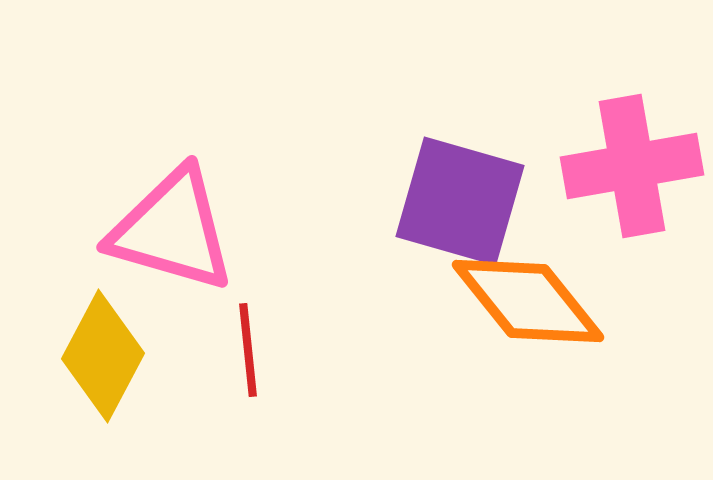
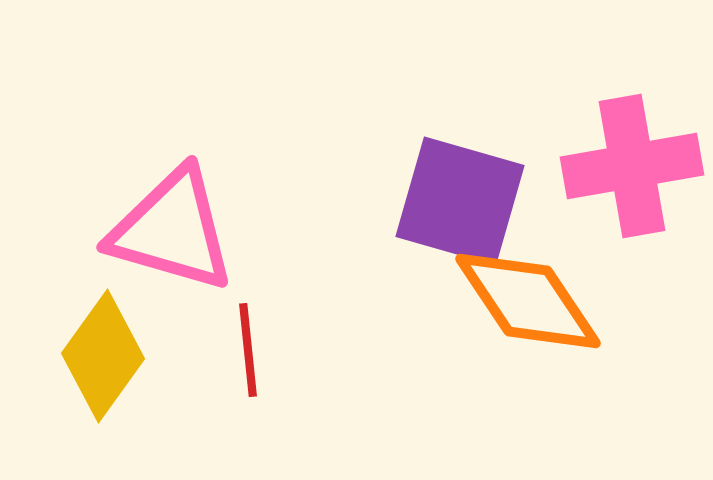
orange diamond: rotated 5 degrees clockwise
yellow diamond: rotated 8 degrees clockwise
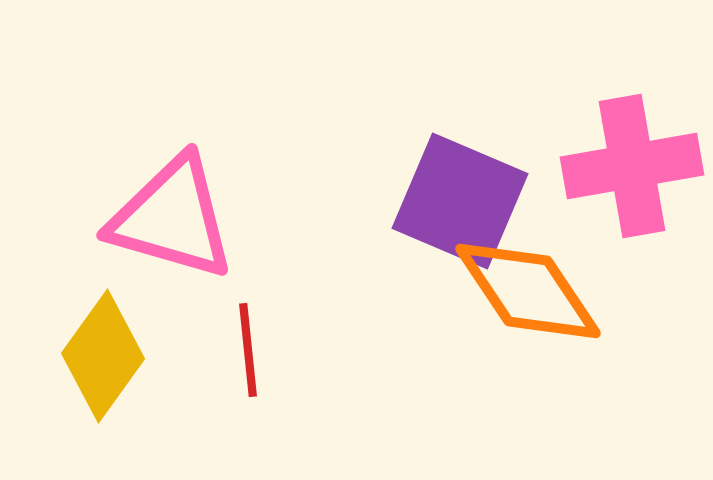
purple square: rotated 7 degrees clockwise
pink triangle: moved 12 px up
orange diamond: moved 10 px up
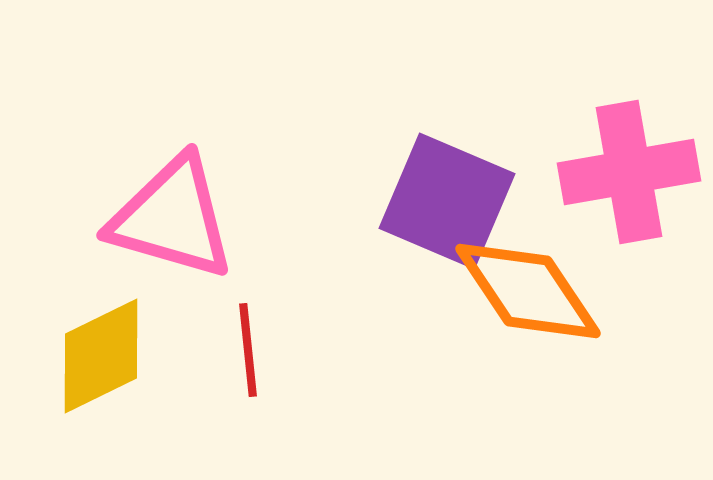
pink cross: moved 3 px left, 6 px down
purple square: moved 13 px left
yellow diamond: moved 2 px left; rotated 28 degrees clockwise
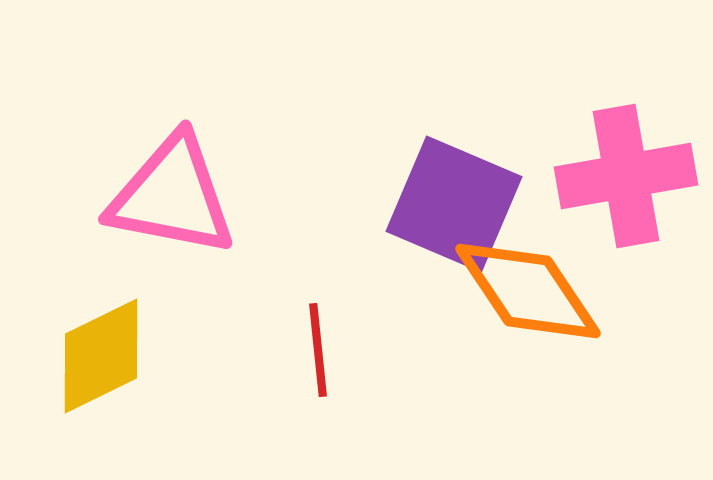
pink cross: moved 3 px left, 4 px down
purple square: moved 7 px right, 3 px down
pink triangle: moved 22 px up; rotated 5 degrees counterclockwise
red line: moved 70 px right
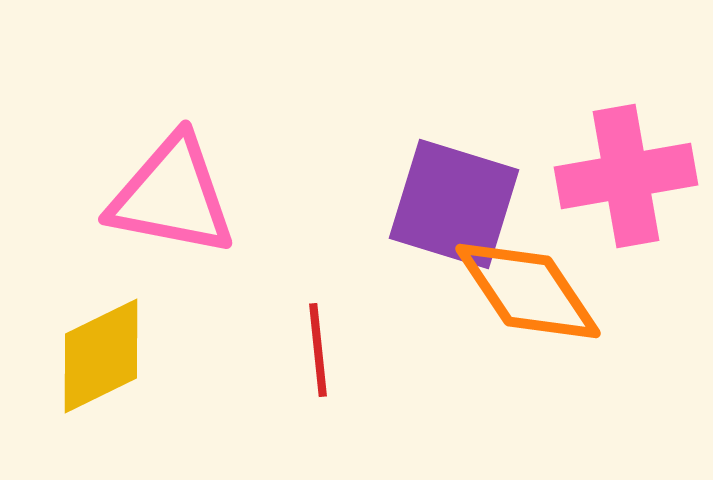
purple square: rotated 6 degrees counterclockwise
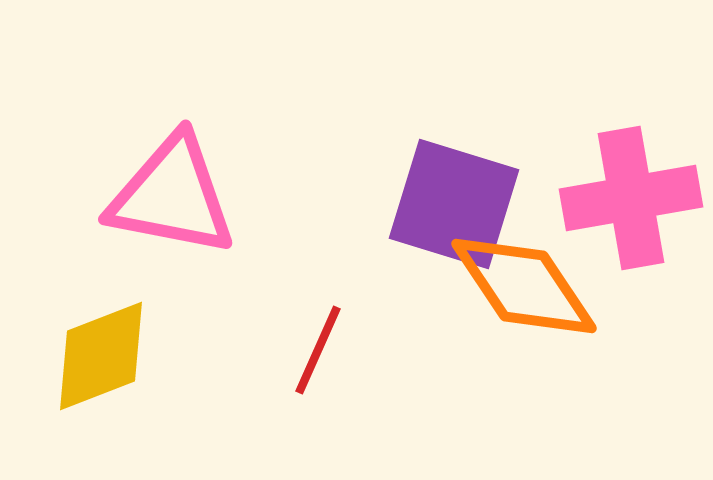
pink cross: moved 5 px right, 22 px down
orange diamond: moved 4 px left, 5 px up
red line: rotated 30 degrees clockwise
yellow diamond: rotated 5 degrees clockwise
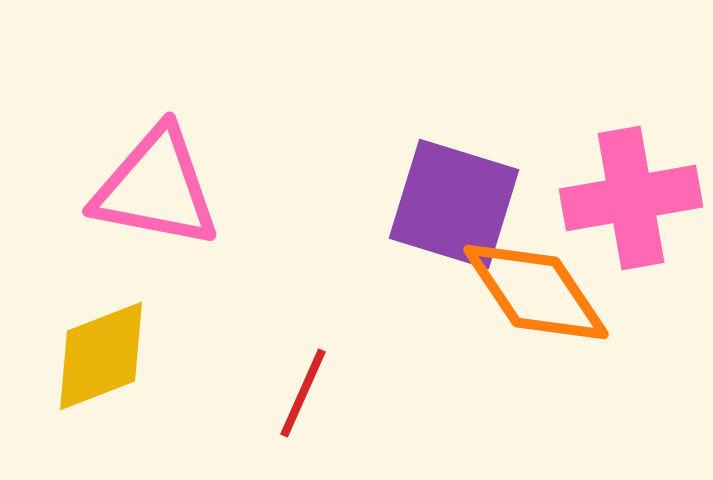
pink triangle: moved 16 px left, 8 px up
orange diamond: moved 12 px right, 6 px down
red line: moved 15 px left, 43 px down
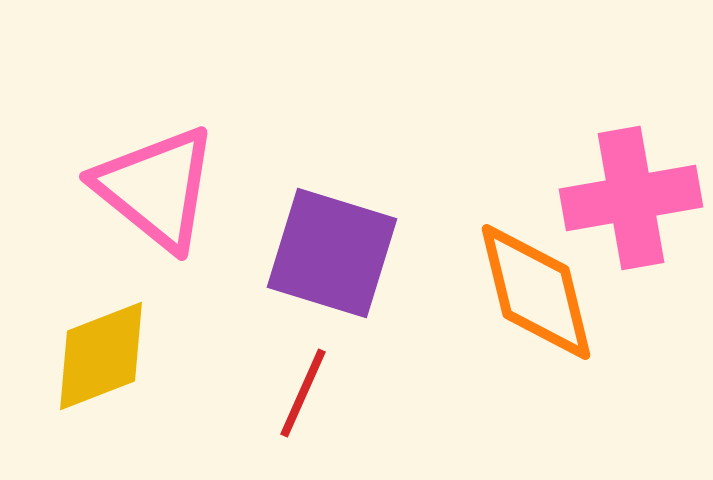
pink triangle: rotated 28 degrees clockwise
purple square: moved 122 px left, 49 px down
orange diamond: rotated 20 degrees clockwise
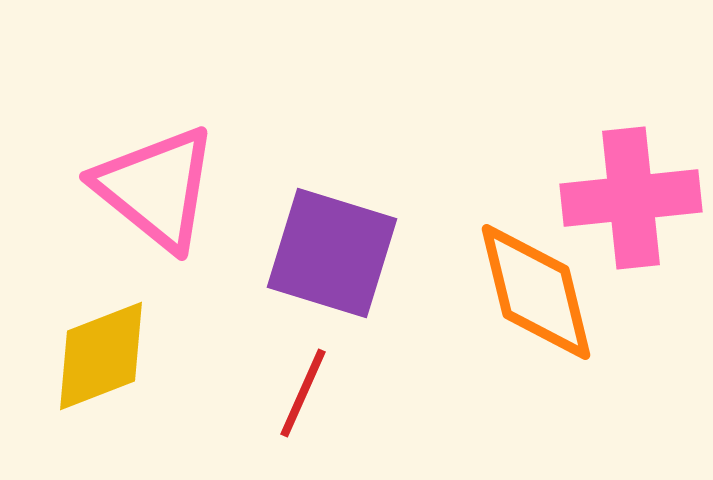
pink cross: rotated 4 degrees clockwise
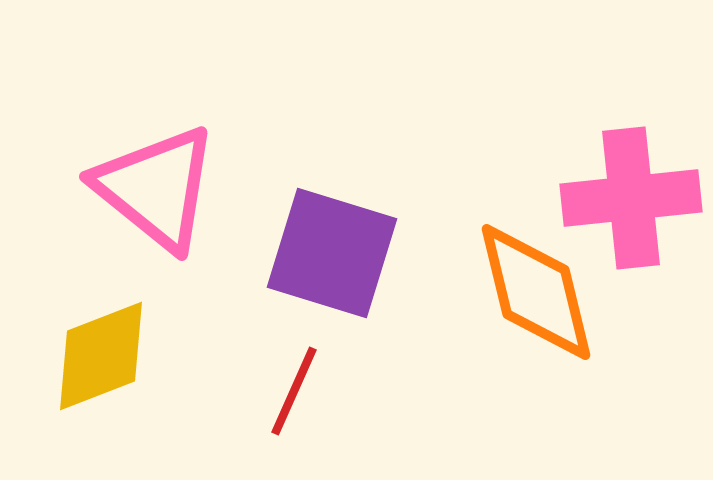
red line: moved 9 px left, 2 px up
